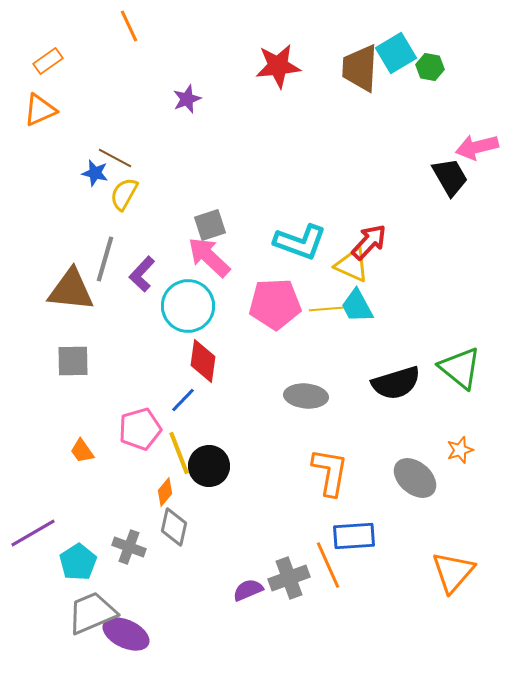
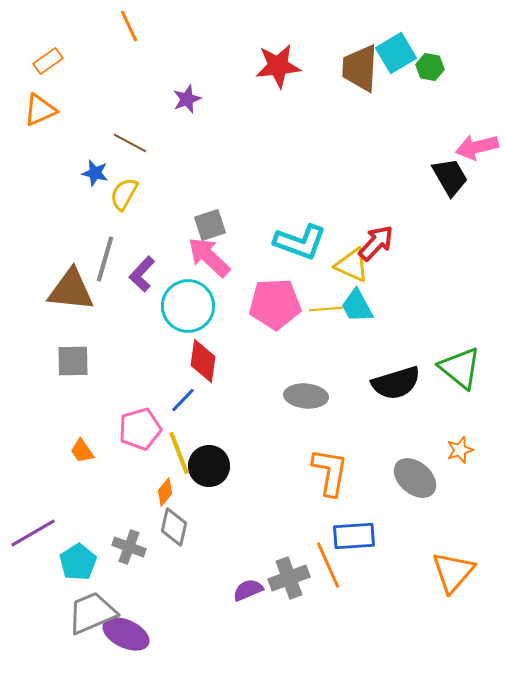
brown line at (115, 158): moved 15 px right, 15 px up
red arrow at (369, 242): moved 7 px right, 1 px down
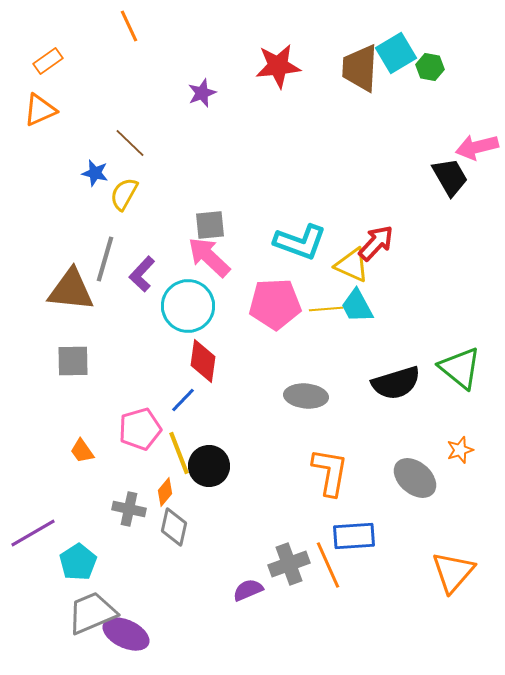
purple star at (187, 99): moved 15 px right, 6 px up
brown line at (130, 143): rotated 16 degrees clockwise
gray square at (210, 225): rotated 12 degrees clockwise
gray cross at (129, 547): moved 38 px up; rotated 8 degrees counterclockwise
gray cross at (289, 578): moved 14 px up
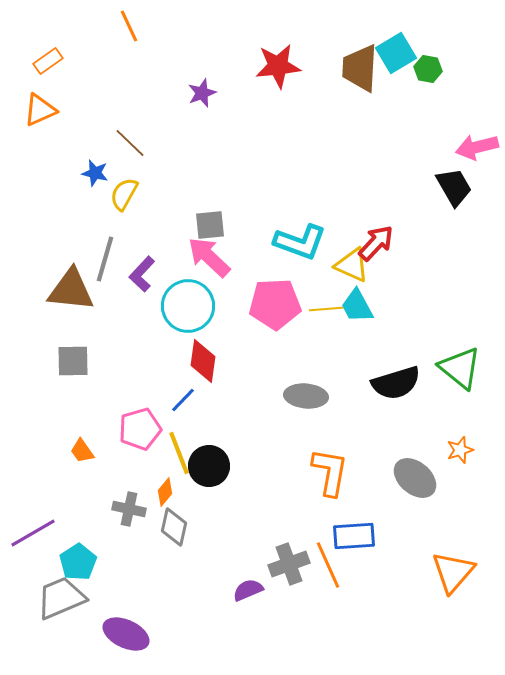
green hexagon at (430, 67): moved 2 px left, 2 px down
black trapezoid at (450, 177): moved 4 px right, 10 px down
gray trapezoid at (92, 613): moved 31 px left, 15 px up
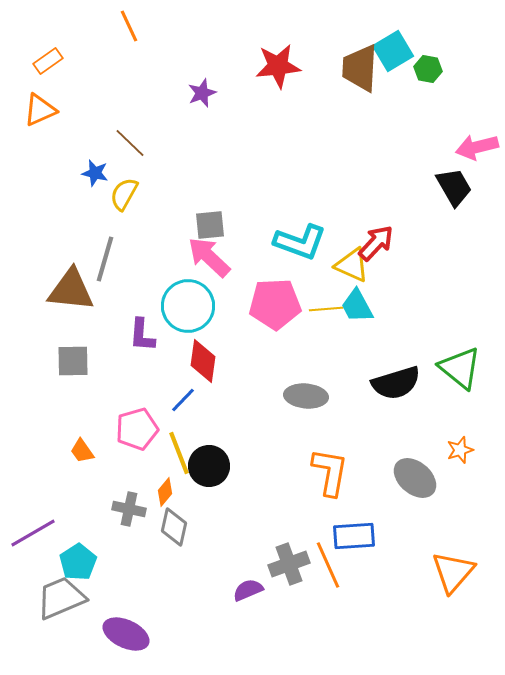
cyan square at (396, 53): moved 3 px left, 2 px up
purple L-shape at (142, 274): moved 61 px down; rotated 39 degrees counterclockwise
pink pentagon at (140, 429): moved 3 px left
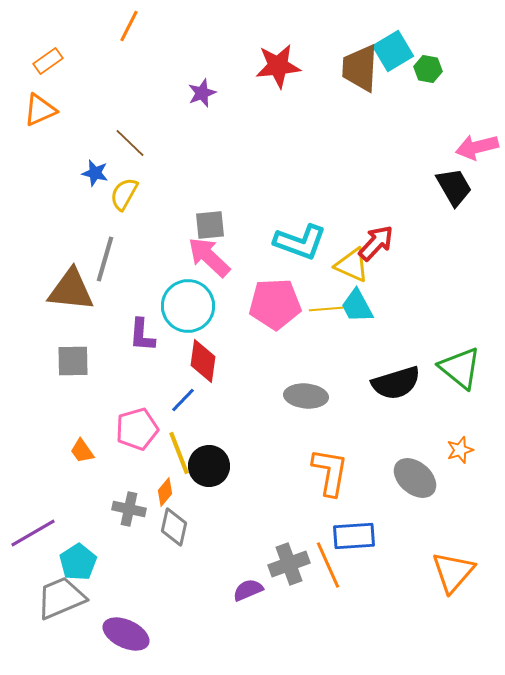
orange line at (129, 26): rotated 52 degrees clockwise
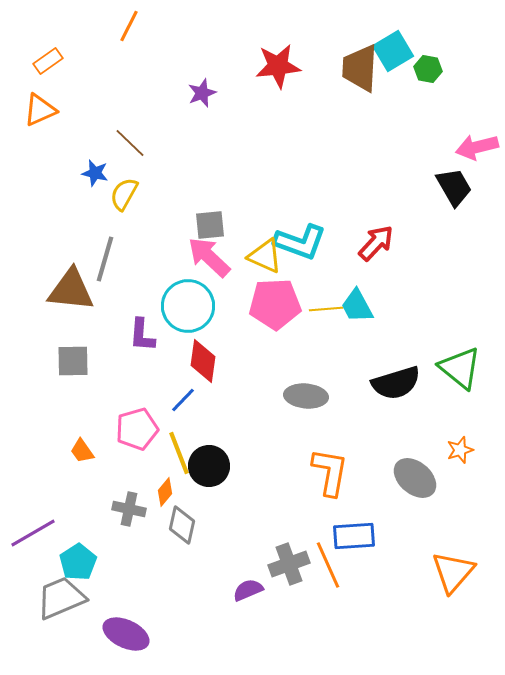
yellow triangle at (352, 265): moved 87 px left, 9 px up
gray diamond at (174, 527): moved 8 px right, 2 px up
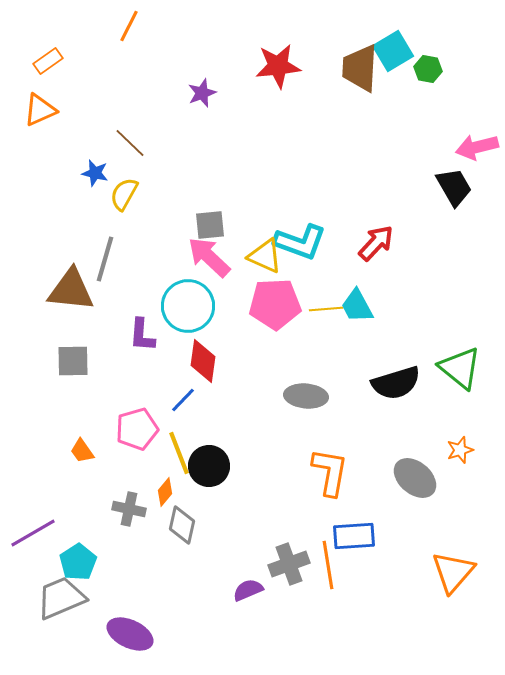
orange line at (328, 565): rotated 15 degrees clockwise
purple ellipse at (126, 634): moved 4 px right
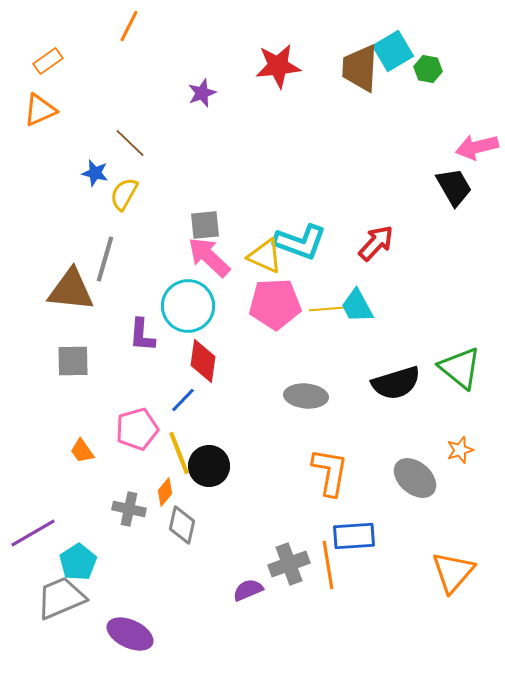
gray square at (210, 225): moved 5 px left
